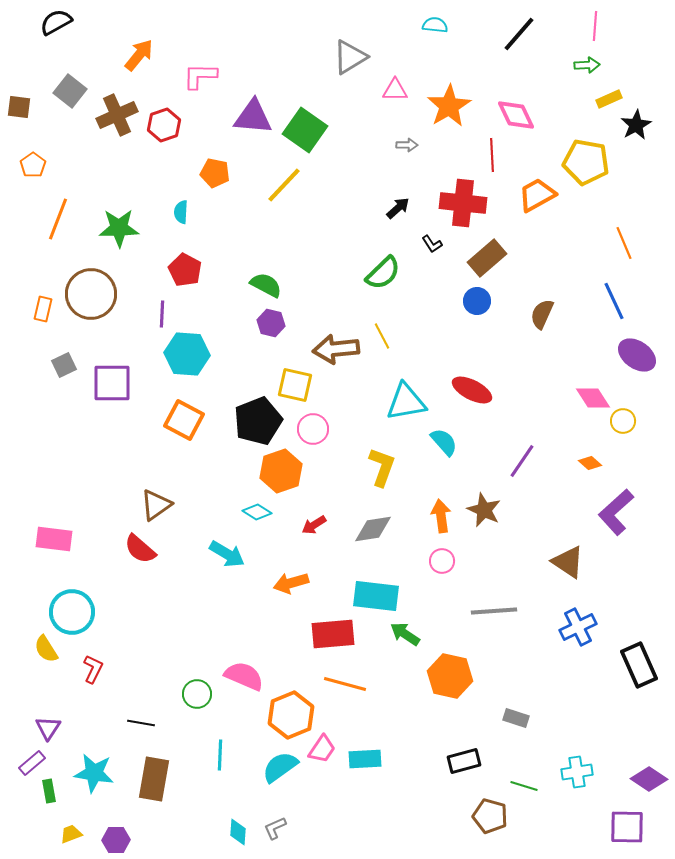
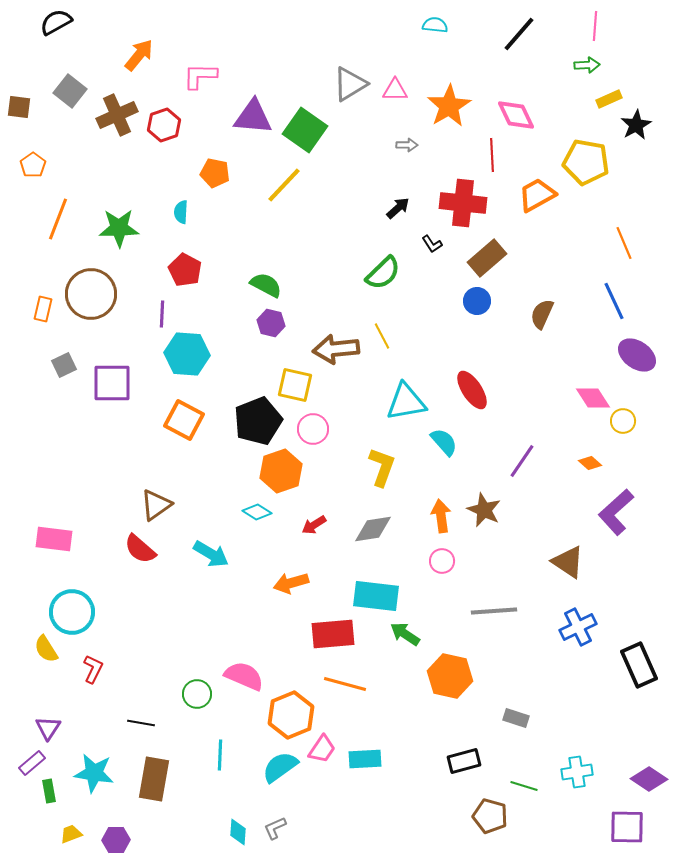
gray triangle at (350, 57): moved 27 px down
red ellipse at (472, 390): rotated 30 degrees clockwise
cyan arrow at (227, 554): moved 16 px left
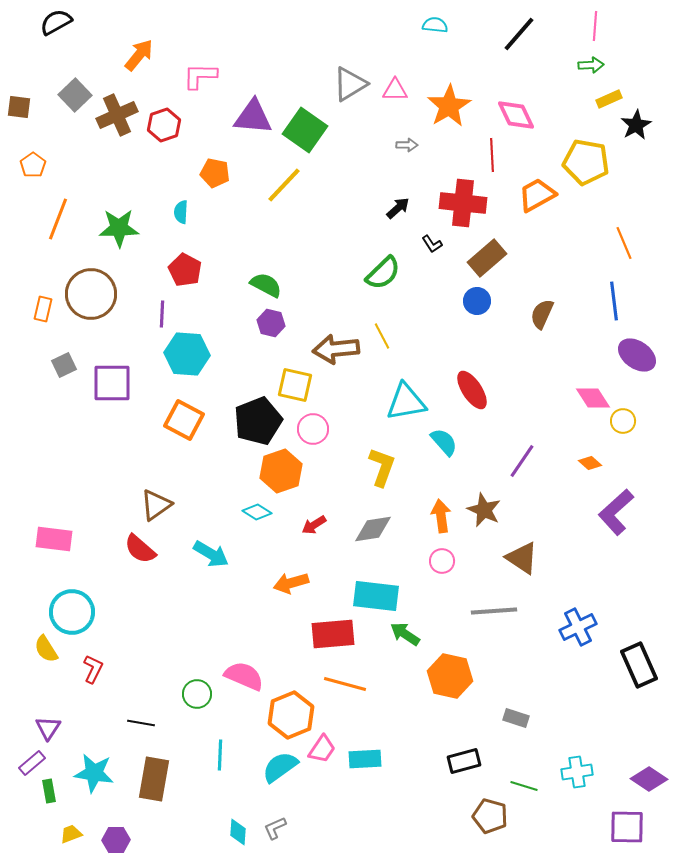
green arrow at (587, 65): moved 4 px right
gray square at (70, 91): moved 5 px right, 4 px down; rotated 8 degrees clockwise
blue line at (614, 301): rotated 18 degrees clockwise
brown triangle at (568, 562): moved 46 px left, 4 px up
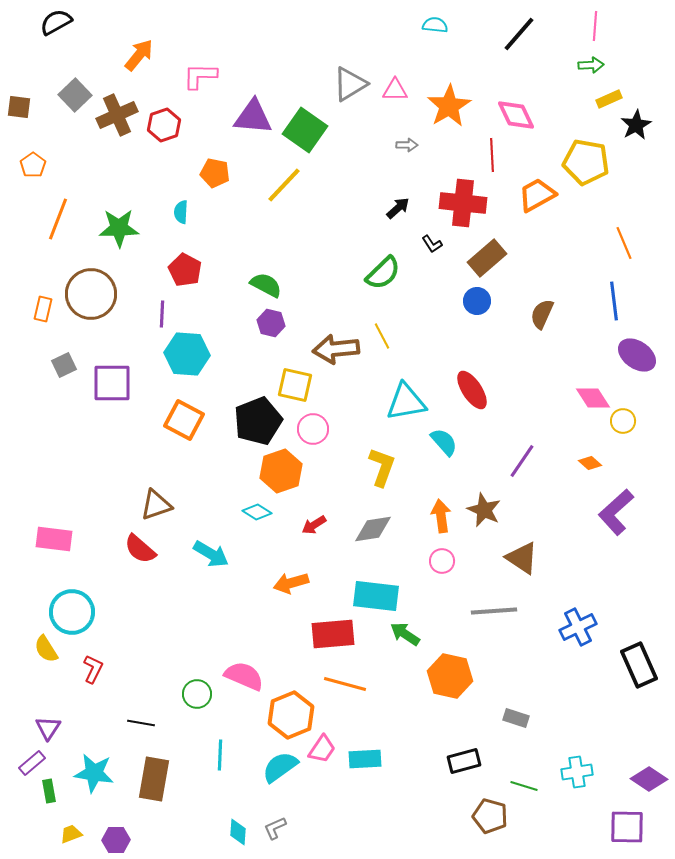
brown triangle at (156, 505): rotated 16 degrees clockwise
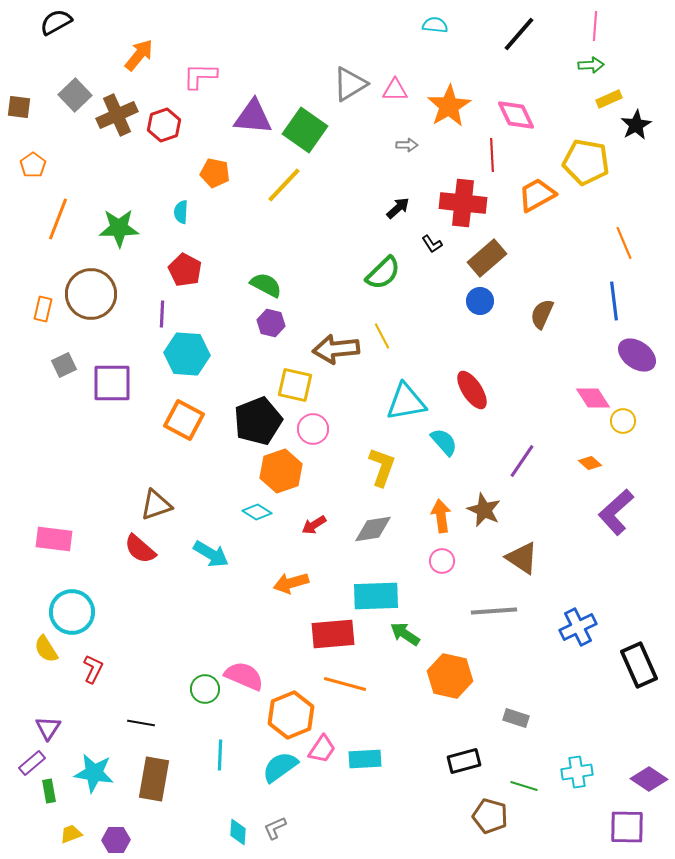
blue circle at (477, 301): moved 3 px right
cyan rectangle at (376, 596): rotated 9 degrees counterclockwise
green circle at (197, 694): moved 8 px right, 5 px up
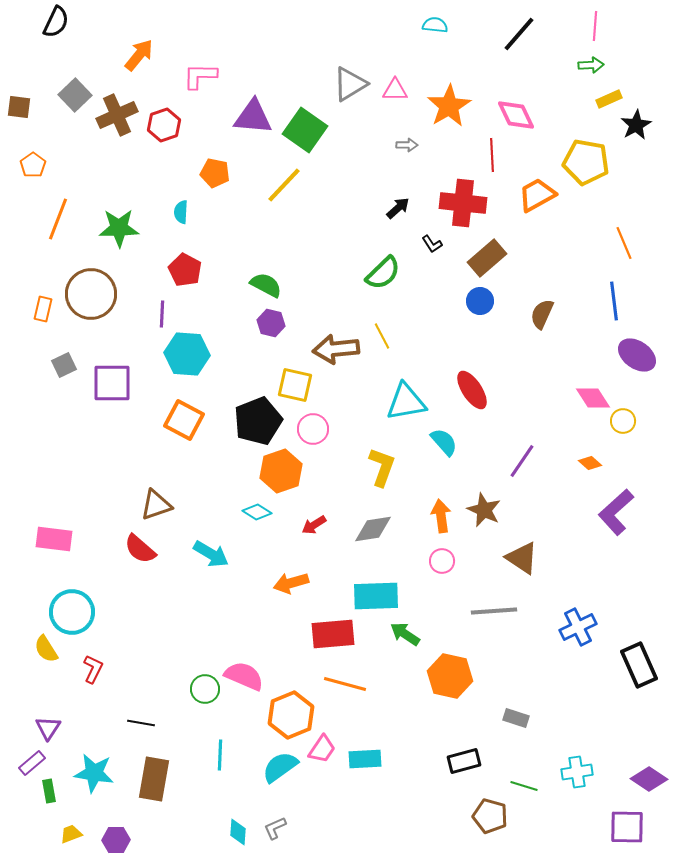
black semicircle at (56, 22): rotated 144 degrees clockwise
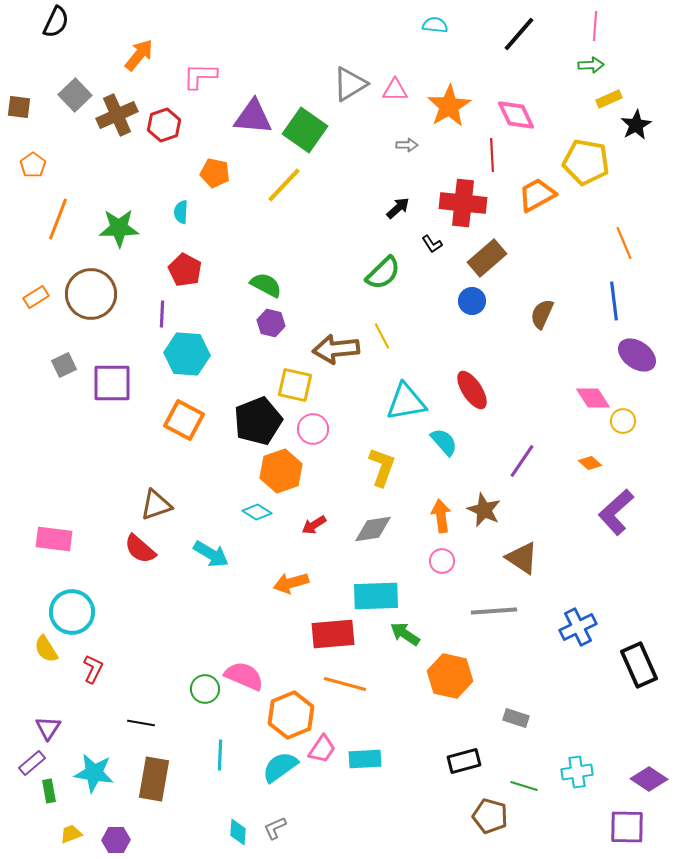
blue circle at (480, 301): moved 8 px left
orange rectangle at (43, 309): moved 7 px left, 12 px up; rotated 45 degrees clockwise
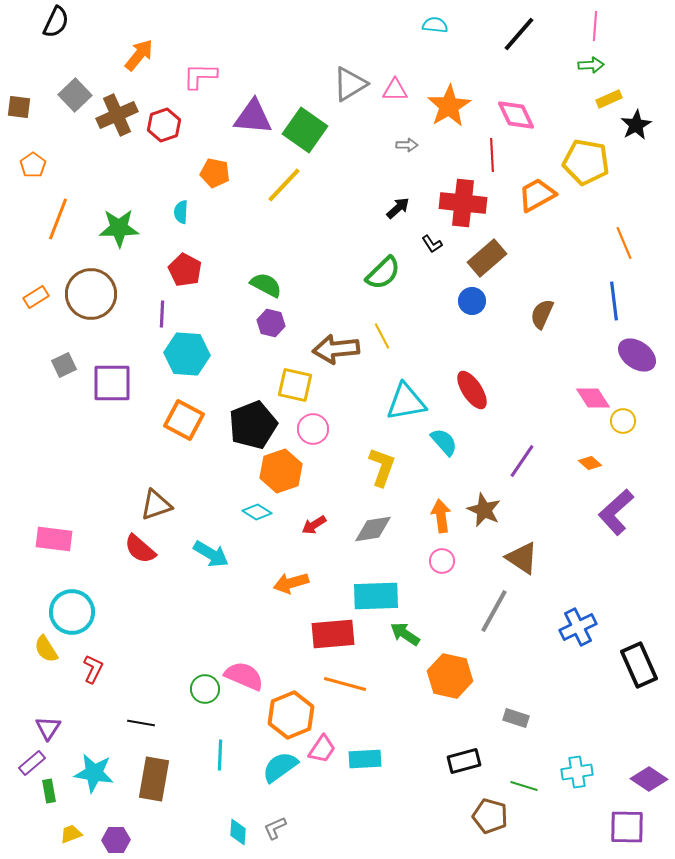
black pentagon at (258, 421): moved 5 px left, 4 px down
gray line at (494, 611): rotated 57 degrees counterclockwise
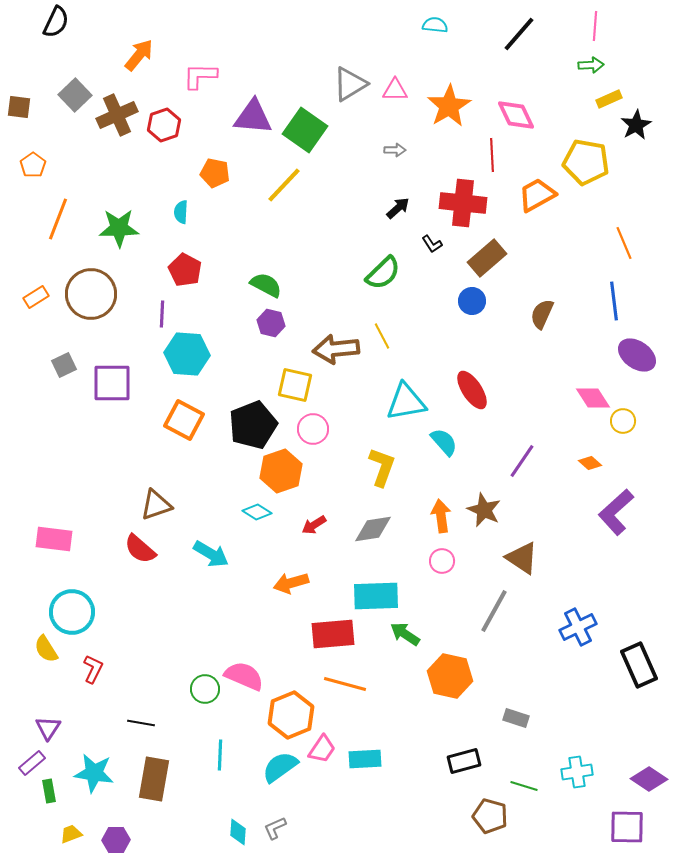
gray arrow at (407, 145): moved 12 px left, 5 px down
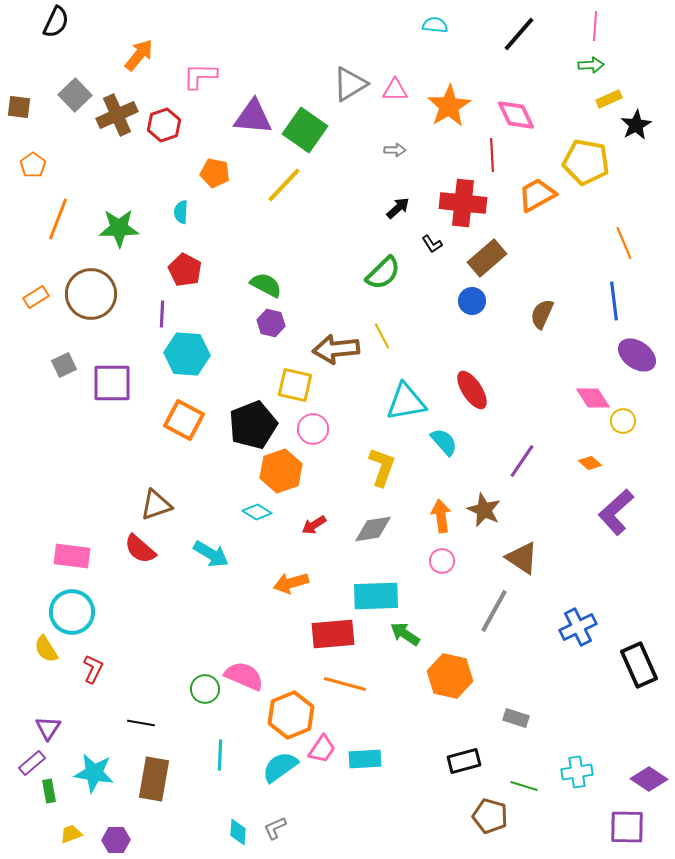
pink rectangle at (54, 539): moved 18 px right, 17 px down
